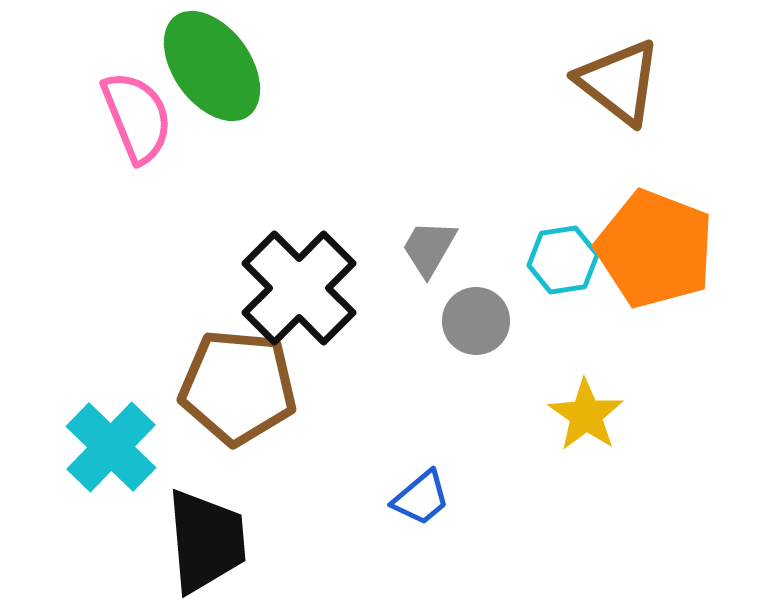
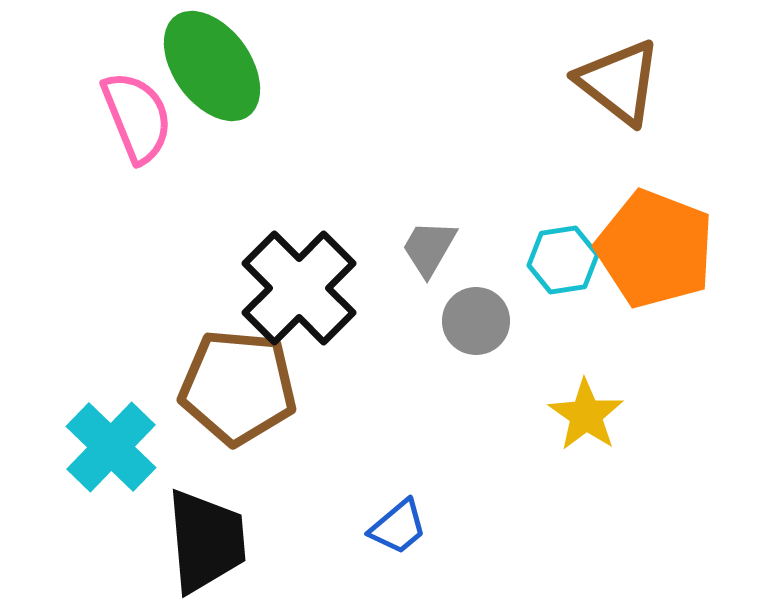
blue trapezoid: moved 23 px left, 29 px down
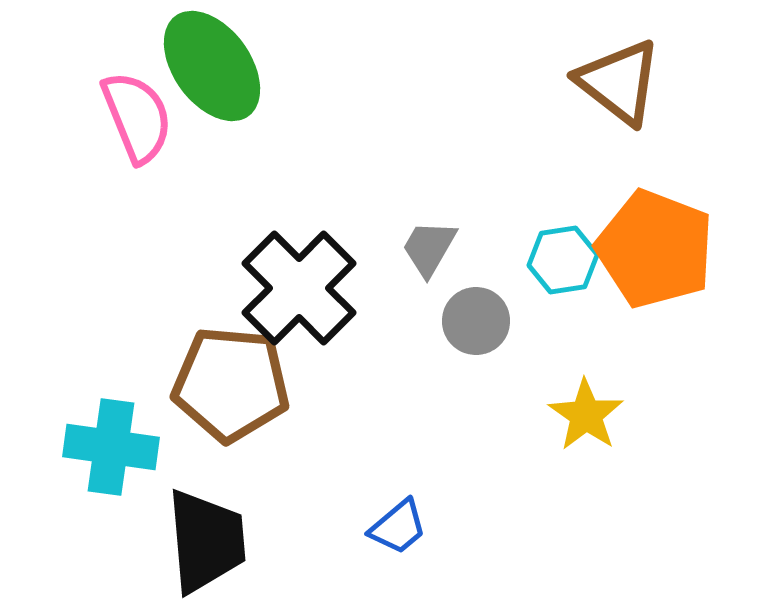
brown pentagon: moved 7 px left, 3 px up
cyan cross: rotated 36 degrees counterclockwise
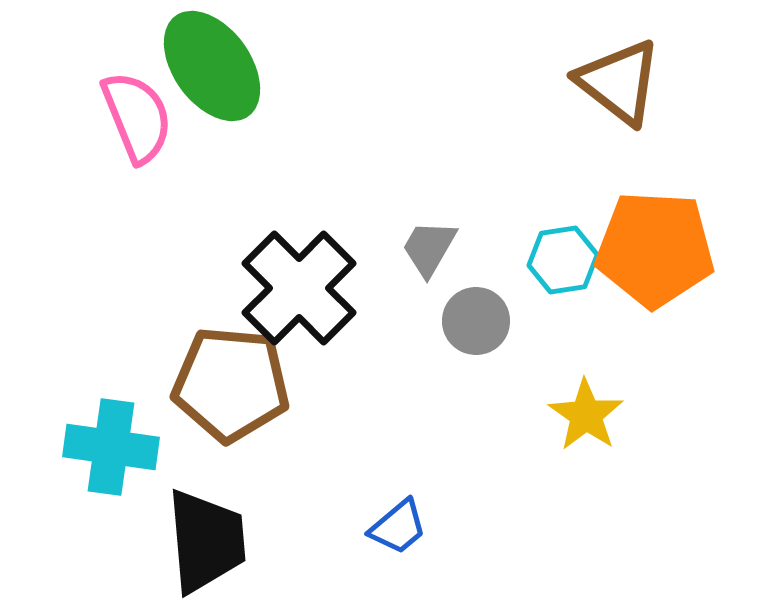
orange pentagon: rotated 18 degrees counterclockwise
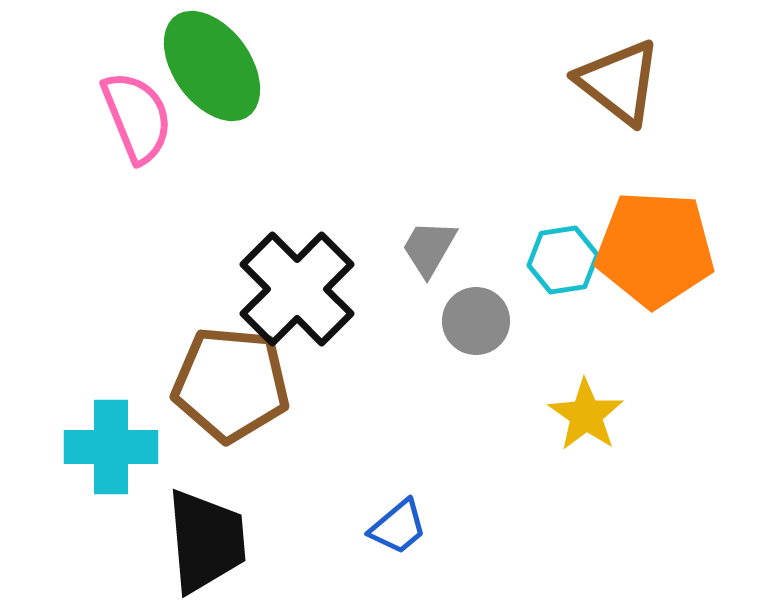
black cross: moved 2 px left, 1 px down
cyan cross: rotated 8 degrees counterclockwise
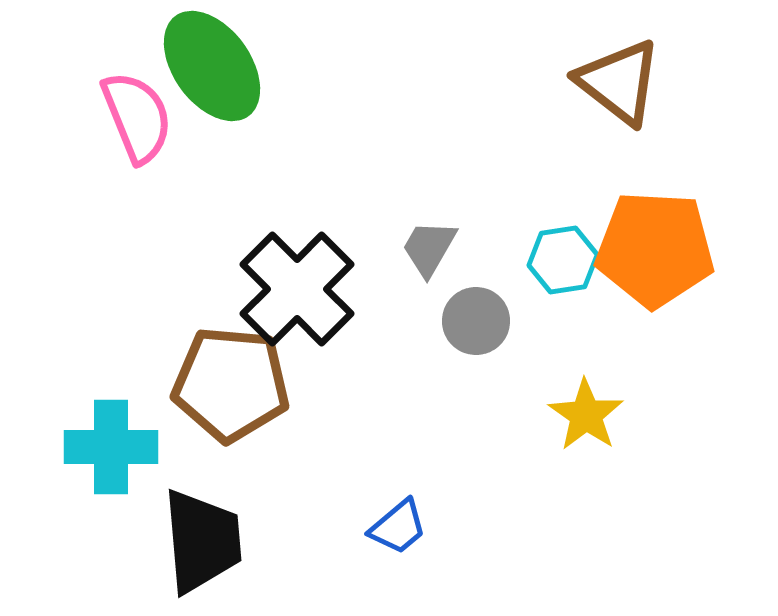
black trapezoid: moved 4 px left
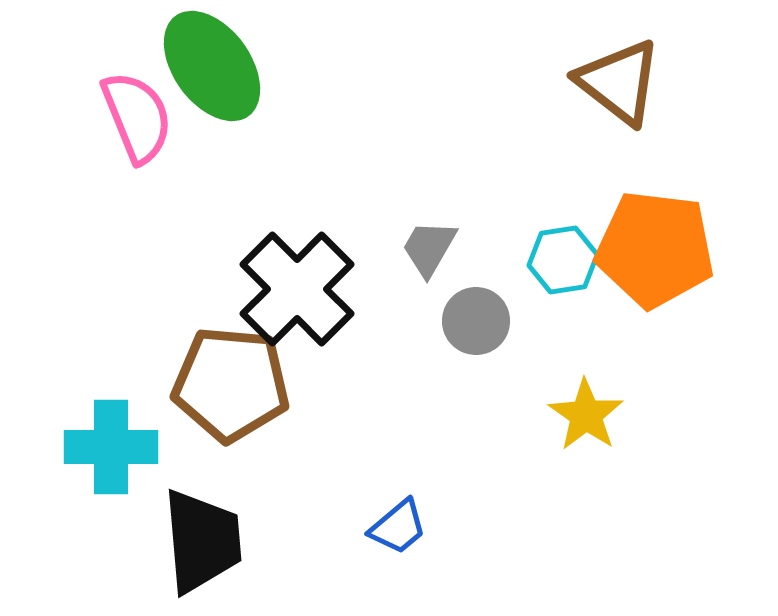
orange pentagon: rotated 4 degrees clockwise
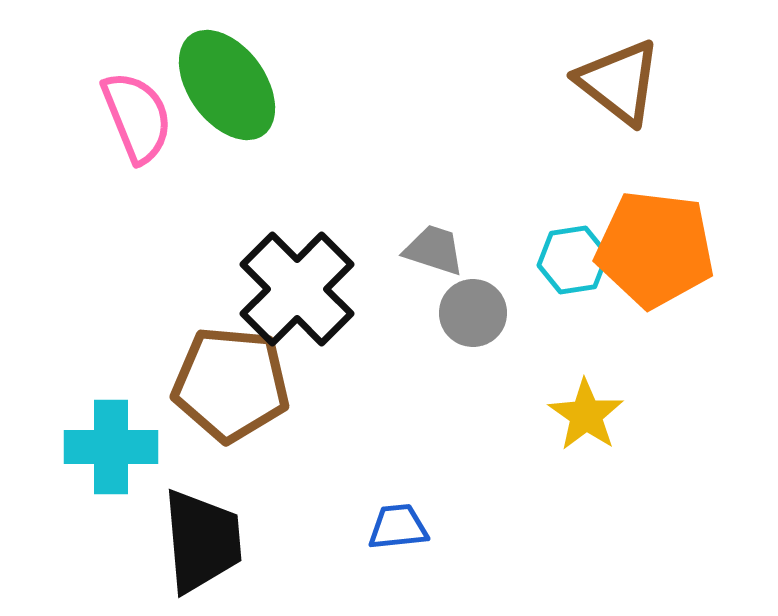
green ellipse: moved 15 px right, 19 px down
gray trapezoid: moved 5 px right, 2 px down; rotated 78 degrees clockwise
cyan hexagon: moved 10 px right
gray circle: moved 3 px left, 8 px up
blue trapezoid: rotated 146 degrees counterclockwise
